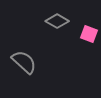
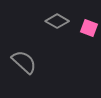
pink square: moved 6 px up
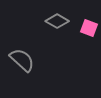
gray semicircle: moved 2 px left, 2 px up
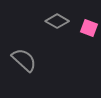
gray semicircle: moved 2 px right
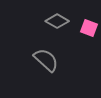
gray semicircle: moved 22 px right
